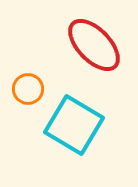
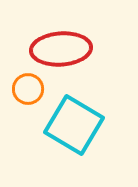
red ellipse: moved 33 px left, 4 px down; rotated 50 degrees counterclockwise
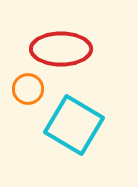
red ellipse: rotated 4 degrees clockwise
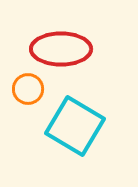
cyan square: moved 1 px right, 1 px down
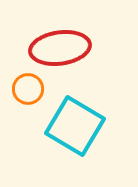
red ellipse: moved 1 px left, 1 px up; rotated 8 degrees counterclockwise
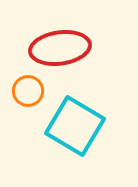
orange circle: moved 2 px down
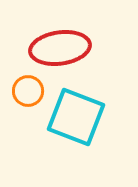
cyan square: moved 1 px right, 9 px up; rotated 10 degrees counterclockwise
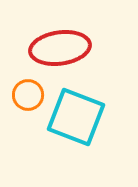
orange circle: moved 4 px down
